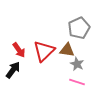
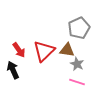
black arrow: rotated 60 degrees counterclockwise
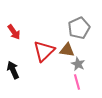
red arrow: moved 5 px left, 18 px up
gray star: moved 1 px right
pink line: rotated 56 degrees clockwise
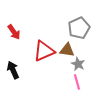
red triangle: rotated 20 degrees clockwise
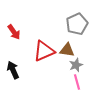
gray pentagon: moved 2 px left, 4 px up
gray star: moved 2 px left, 1 px down; rotated 24 degrees clockwise
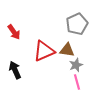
black arrow: moved 2 px right
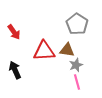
gray pentagon: rotated 15 degrees counterclockwise
red triangle: rotated 20 degrees clockwise
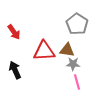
gray star: moved 3 px left, 1 px up; rotated 24 degrees clockwise
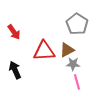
brown triangle: rotated 35 degrees counterclockwise
